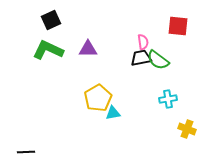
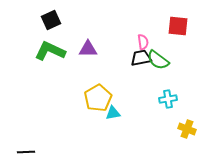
green L-shape: moved 2 px right, 1 px down
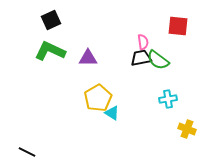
purple triangle: moved 9 px down
cyan triangle: moved 1 px left; rotated 42 degrees clockwise
black line: moved 1 px right; rotated 30 degrees clockwise
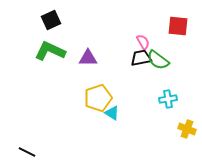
pink semicircle: rotated 21 degrees counterclockwise
yellow pentagon: rotated 12 degrees clockwise
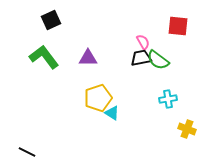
green L-shape: moved 6 px left, 6 px down; rotated 28 degrees clockwise
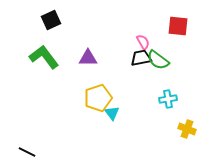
cyan triangle: rotated 21 degrees clockwise
